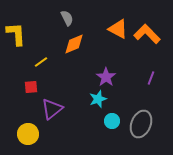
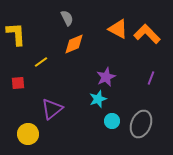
purple star: rotated 12 degrees clockwise
red square: moved 13 px left, 4 px up
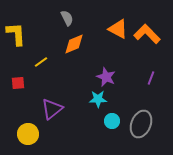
purple star: rotated 24 degrees counterclockwise
cyan star: rotated 18 degrees clockwise
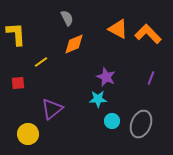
orange L-shape: moved 1 px right
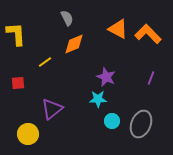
yellow line: moved 4 px right
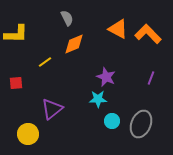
yellow L-shape: rotated 95 degrees clockwise
red square: moved 2 px left
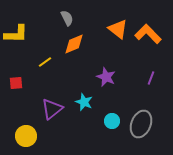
orange triangle: rotated 10 degrees clockwise
cyan star: moved 14 px left, 3 px down; rotated 24 degrees clockwise
yellow circle: moved 2 px left, 2 px down
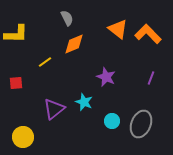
purple triangle: moved 2 px right
yellow circle: moved 3 px left, 1 px down
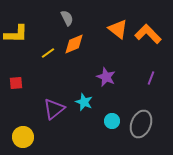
yellow line: moved 3 px right, 9 px up
